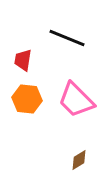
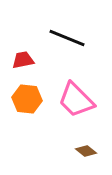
red trapezoid: rotated 70 degrees clockwise
brown diamond: moved 7 px right, 9 px up; rotated 70 degrees clockwise
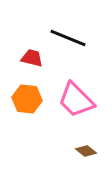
black line: moved 1 px right
red trapezoid: moved 9 px right, 2 px up; rotated 25 degrees clockwise
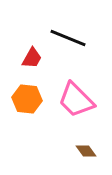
red trapezoid: rotated 105 degrees clockwise
brown diamond: rotated 15 degrees clockwise
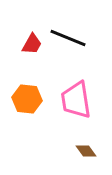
red trapezoid: moved 14 px up
pink trapezoid: rotated 36 degrees clockwise
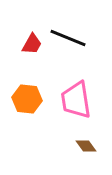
brown diamond: moved 5 px up
